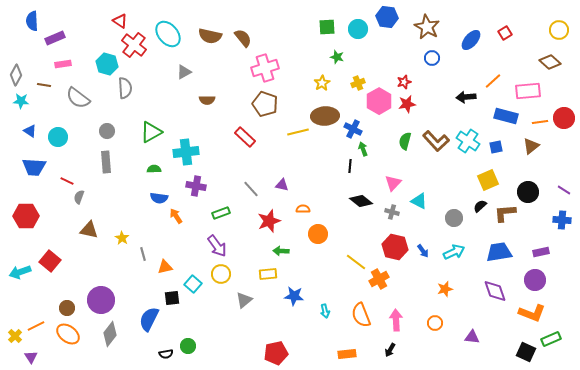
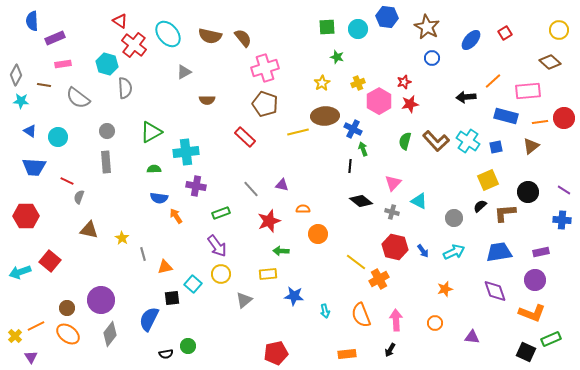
red star at (407, 104): moved 3 px right
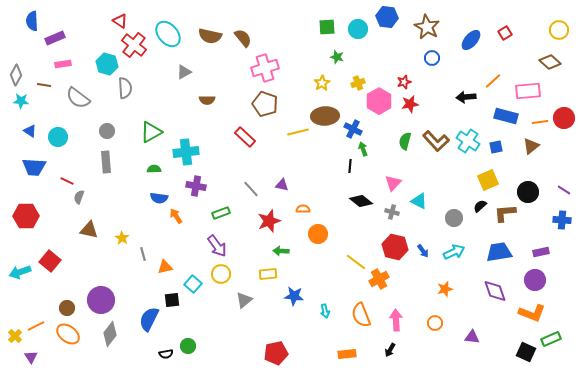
black square at (172, 298): moved 2 px down
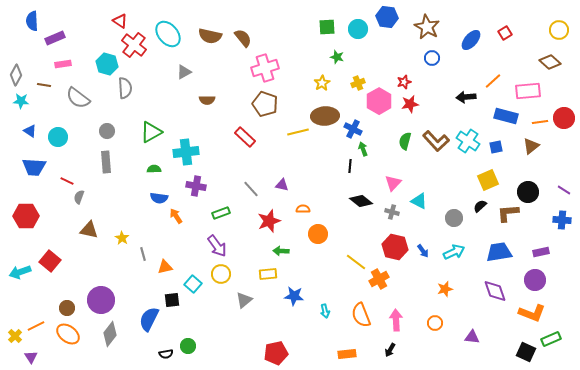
brown L-shape at (505, 213): moved 3 px right
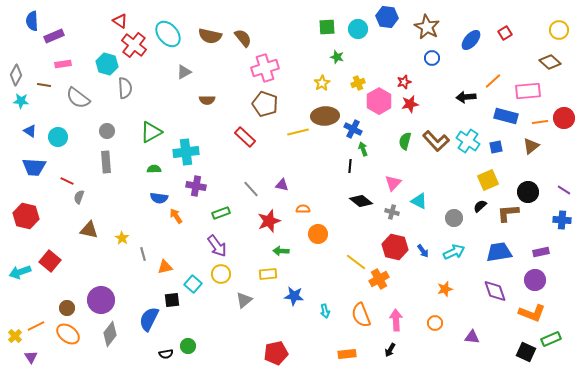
purple rectangle at (55, 38): moved 1 px left, 2 px up
red hexagon at (26, 216): rotated 15 degrees clockwise
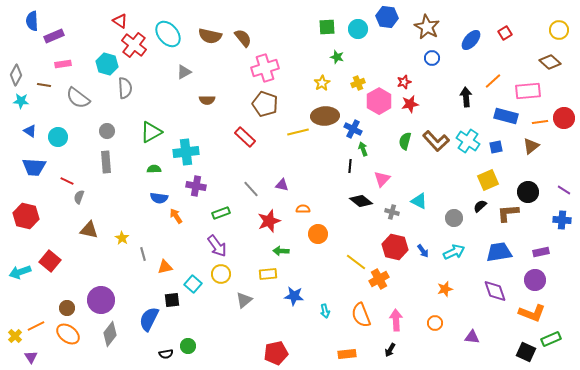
black arrow at (466, 97): rotated 90 degrees clockwise
pink triangle at (393, 183): moved 11 px left, 4 px up
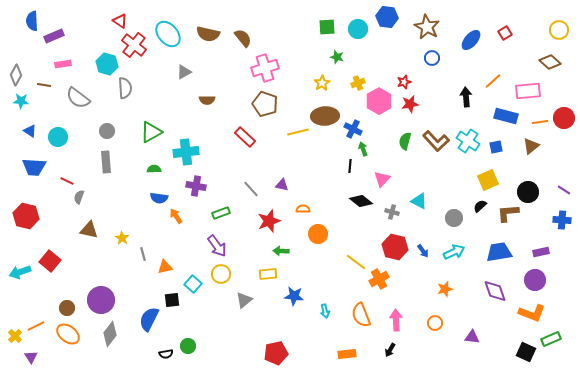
brown semicircle at (210, 36): moved 2 px left, 2 px up
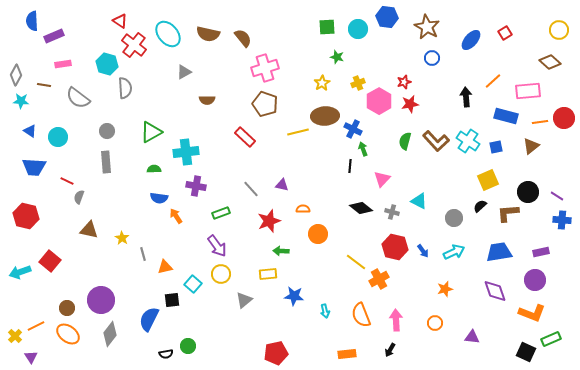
purple line at (564, 190): moved 7 px left, 6 px down
black diamond at (361, 201): moved 7 px down
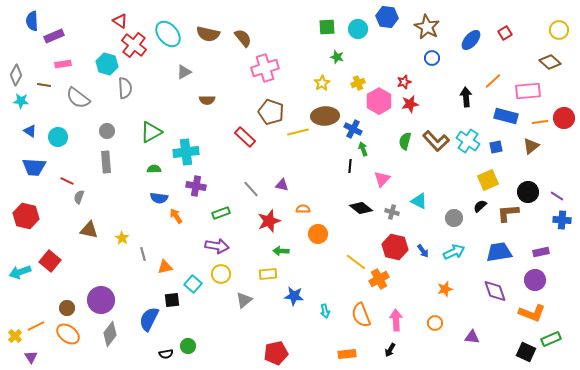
brown pentagon at (265, 104): moved 6 px right, 8 px down
purple arrow at (217, 246): rotated 45 degrees counterclockwise
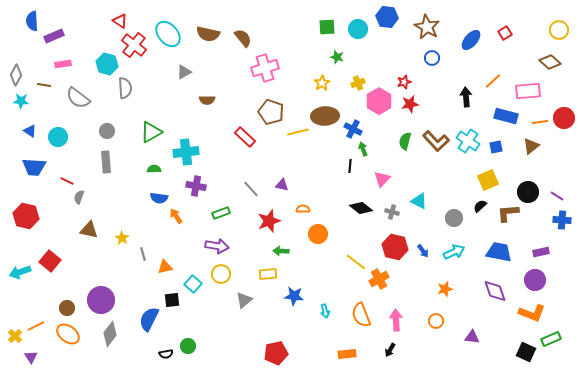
blue trapezoid at (499, 252): rotated 20 degrees clockwise
orange circle at (435, 323): moved 1 px right, 2 px up
